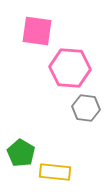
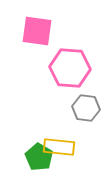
green pentagon: moved 18 px right, 4 px down
yellow rectangle: moved 4 px right, 25 px up
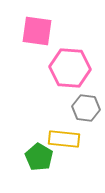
yellow rectangle: moved 5 px right, 8 px up
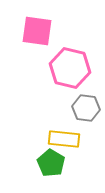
pink hexagon: rotated 9 degrees clockwise
green pentagon: moved 12 px right, 6 px down
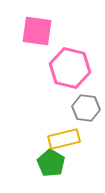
yellow rectangle: rotated 20 degrees counterclockwise
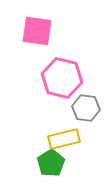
pink hexagon: moved 8 px left, 10 px down
green pentagon: rotated 8 degrees clockwise
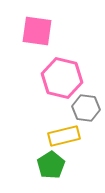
yellow rectangle: moved 3 px up
green pentagon: moved 2 px down
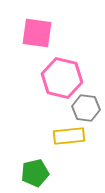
pink square: moved 2 px down
yellow rectangle: moved 5 px right; rotated 8 degrees clockwise
green pentagon: moved 16 px left, 8 px down; rotated 20 degrees clockwise
